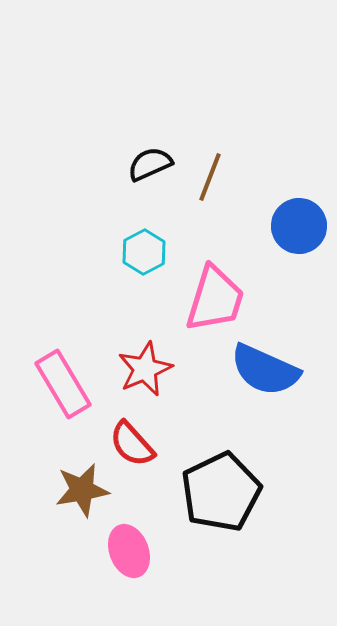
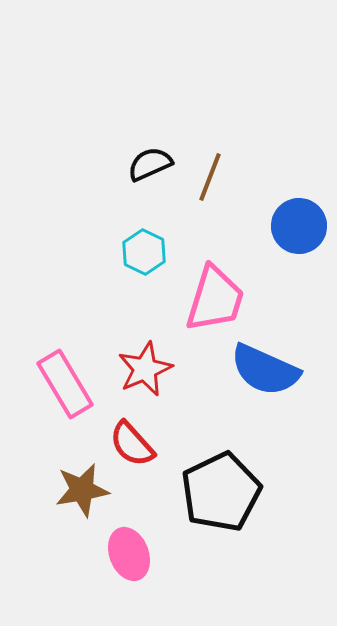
cyan hexagon: rotated 6 degrees counterclockwise
pink rectangle: moved 2 px right
pink ellipse: moved 3 px down
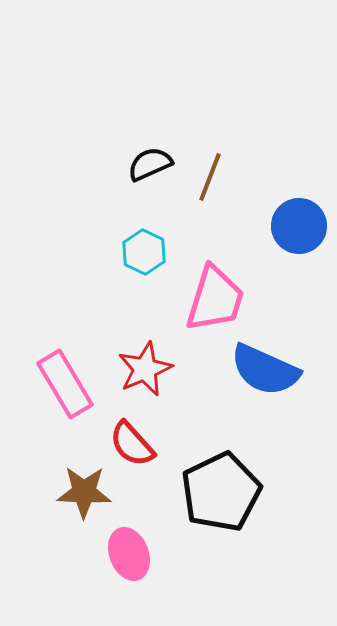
brown star: moved 2 px right, 2 px down; rotated 12 degrees clockwise
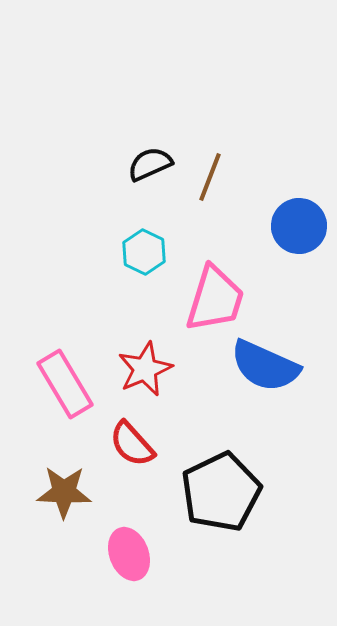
blue semicircle: moved 4 px up
brown star: moved 20 px left
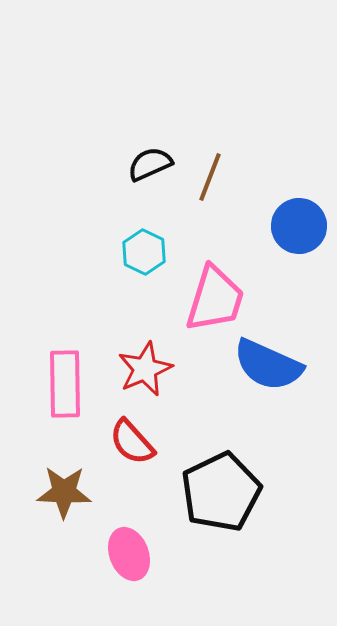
blue semicircle: moved 3 px right, 1 px up
pink rectangle: rotated 30 degrees clockwise
red semicircle: moved 2 px up
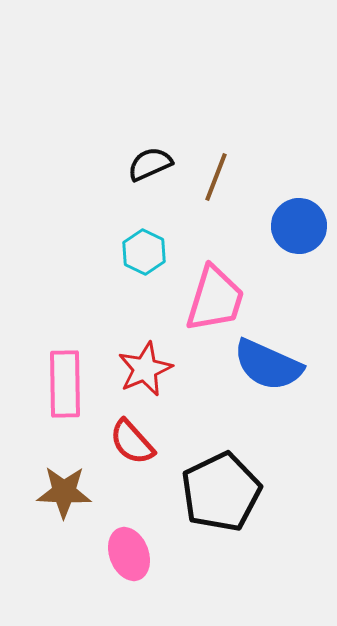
brown line: moved 6 px right
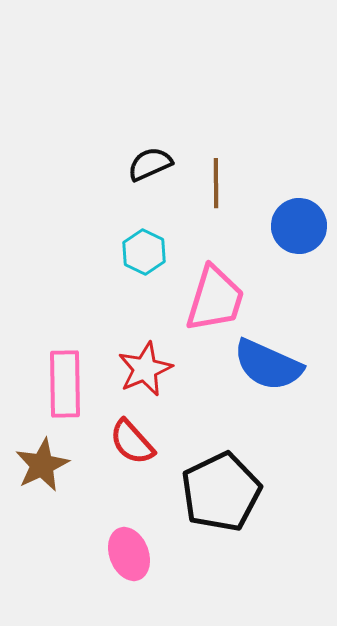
brown line: moved 6 px down; rotated 21 degrees counterclockwise
brown star: moved 22 px left, 27 px up; rotated 28 degrees counterclockwise
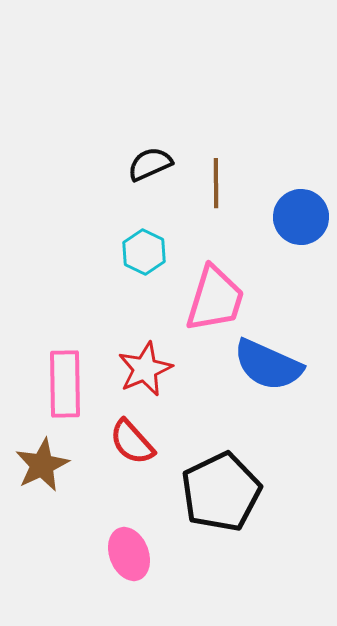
blue circle: moved 2 px right, 9 px up
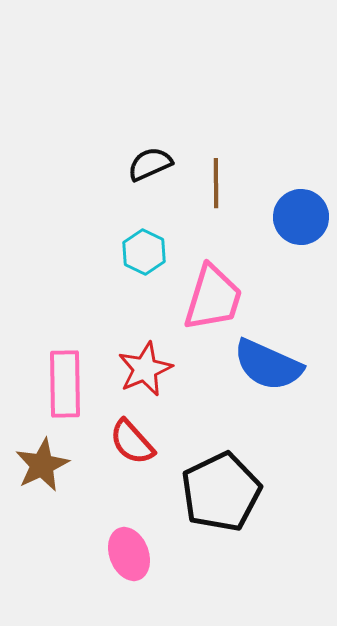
pink trapezoid: moved 2 px left, 1 px up
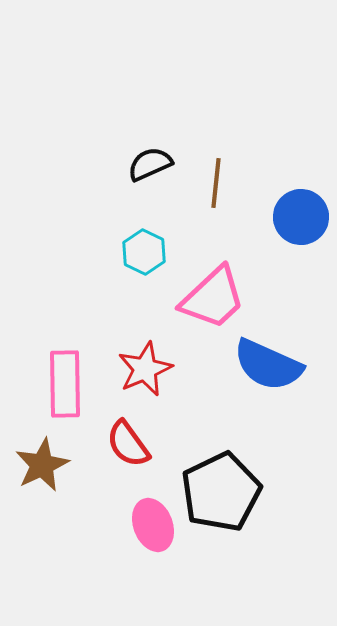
brown line: rotated 6 degrees clockwise
pink trapezoid: rotated 30 degrees clockwise
red semicircle: moved 4 px left, 2 px down; rotated 6 degrees clockwise
pink ellipse: moved 24 px right, 29 px up
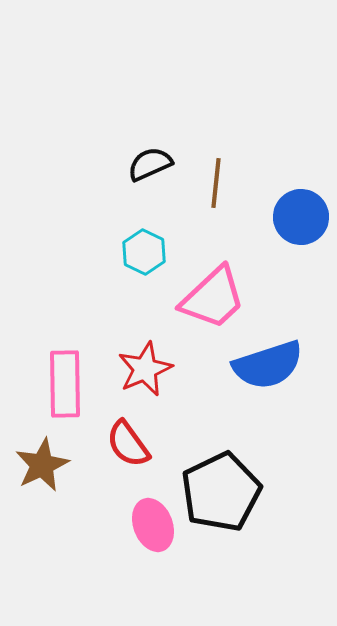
blue semicircle: rotated 42 degrees counterclockwise
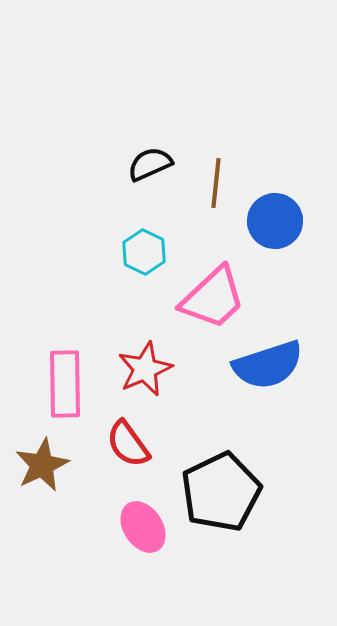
blue circle: moved 26 px left, 4 px down
pink ellipse: moved 10 px left, 2 px down; rotated 12 degrees counterclockwise
